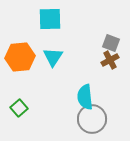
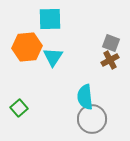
orange hexagon: moved 7 px right, 10 px up
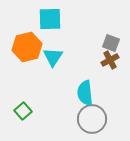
orange hexagon: rotated 8 degrees counterclockwise
cyan semicircle: moved 4 px up
green square: moved 4 px right, 3 px down
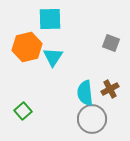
brown cross: moved 29 px down
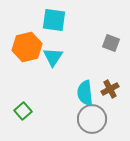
cyan square: moved 4 px right, 1 px down; rotated 10 degrees clockwise
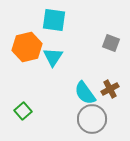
cyan semicircle: rotated 30 degrees counterclockwise
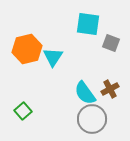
cyan square: moved 34 px right, 4 px down
orange hexagon: moved 2 px down
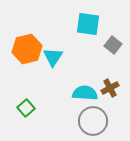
gray square: moved 2 px right, 2 px down; rotated 18 degrees clockwise
brown cross: moved 1 px up
cyan semicircle: rotated 130 degrees clockwise
green square: moved 3 px right, 3 px up
gray circle: moved 1 px right, 2 px down
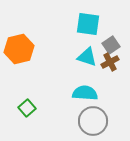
gray square: moved 2 px left; rotated 18 degrees clockwise
orange hexagon: moved 8 px left
cyan triangle: moved 34 px right; rotated 45 degrees counterclockwise
brown cross: moved 26 px up
green square: moved 1 px right
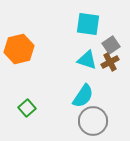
cyan triangle: moved 3 px down
cyan semicircle: moved 2 px left, 3 px down; rotated 120 degrees clockwise
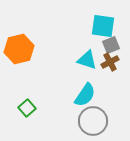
cyan square: moved 15 px right, 2 px down
gray square: rotated 12 degrees clockwise
cyan semicircle: moved 2 px right, 1 px up
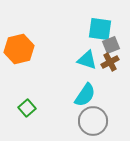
cyan square: moved 3 px left, 3 px down
